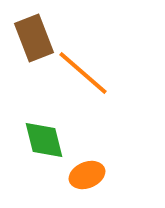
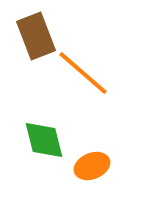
brown rectangle: moved 2 px right, 2 px up
orange ellipse: moved 5 px right, 9 px up
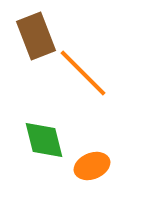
orange line: rotated 4 degrees clockwise
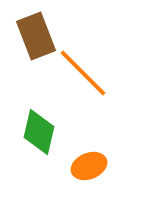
green diamond: moved 5 px left, 8 px up; rotated 27 degrees clockwise
orange ellipse: moved 3 px left
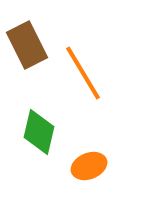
brown rectangle: moved 9 px left, 9 px down; rotated 6 degrees counterclockwise
orange line: rotated 14 degrees clockwise
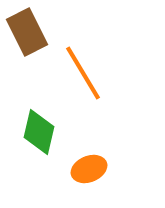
brown rectangle: moved 13 px up
orange ellipse: moved 3 px down
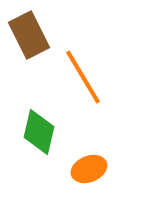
brown rectangle: moved 2 px right, 3 px down
orange line: moved 4 px down
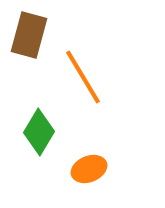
brown rectangle: rotated 42 degrees clockwise
green diamond: rotated 18 degrees clockwise
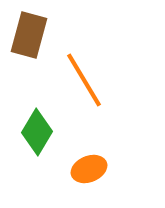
orange line: moved 1 px right, 3 px down
green diamond: moved 2 px left
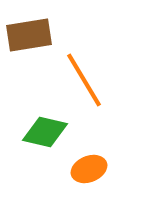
brown rectangle: rotated 66 degrees clockwise
green diamond: moved 8 px right; rotated 72 degrees clockwise
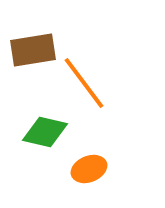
brown rectangle: moved 4 px right, 15 px down
orange line: moved 3 px down; rotated 6 degrees counterclockwise
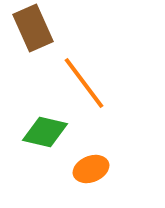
brown rectangle: moved 22 px up; rotated 75 degrees clockwise
orange ellipse: moved 2 px right
